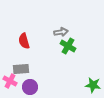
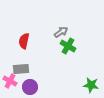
gray arrow: rotated 24 degrees counterclockwise
red semicircle: rotated 28 degrees clockwise
green star: moved 2 px left
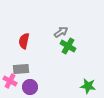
green star: moved 3 px left, 1 px down
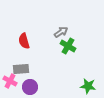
red semicircle: rotated 28 degrees counterclockwise
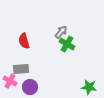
gray arrow: rotated 16 degrees counterclockwise
green cross: moved 1 px left, 2 px up
green star: moved 1 px right, 1 px down
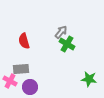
green star: moved 8 px up
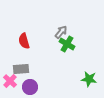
pink cross: rotated 16 degrees clockwise
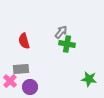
green cross: rotated 21 degrees counterclockwise
